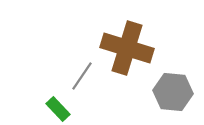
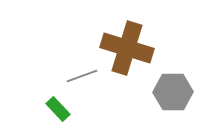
gray line: rotated 36 degrees clockwise
gray hexagon: rotated 6 degrees counterclockwise
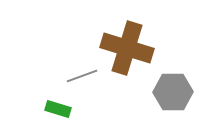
green rectangle: rotated 30 degrees counterclockwise
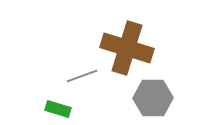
gray hexagon: moved 20 px left, 6 px down
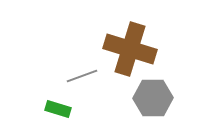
brown cross: moved 3 px right, 1 px down
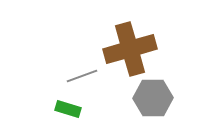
brown cross: rotated 33 degrees counterclockwise
green rectangle: moved 10 px right
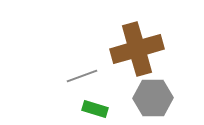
brown cross: moved 7 px right
green rectangle: moved 27 px right
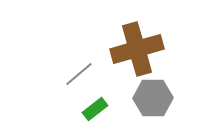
gray line: moved 3 px left, 2 px up; rotated 20 degrees counterclockwise
green rectangle: rotated 55 degrees counterclockwise
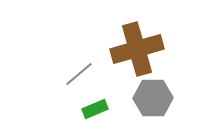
green rectangle: rotated 15 degrees clockwise
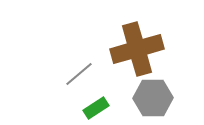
green rectangle: moved 1 px right, 1 px up; rotated 10 degrees counterclockwise
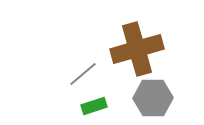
gray line: moved 4 px right
green rectangle: moved 2 px left, 2 px up; rotated 15 degrees clockwise
